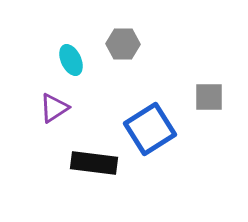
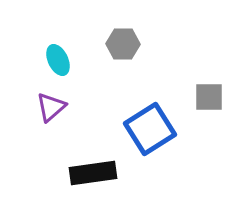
cyan ellipse: moved 13 px left
purple triangle: moved 3 px left, 1 px up; rotated 8 degrees counterclockwise
black rectangle: moved 1 px left, 10 px down; rotated 15 degrees counterclockwise
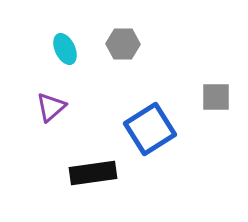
cyan ellipse: moved 7 px right, 11 px up
gray square: moved 7 px right
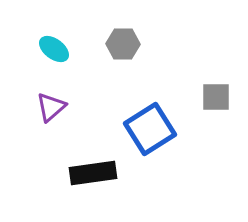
cyan ellipse: moved 11 px left; rotated 28 degrees counterclockwise
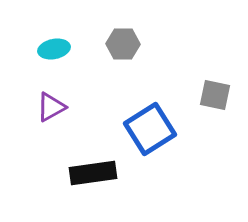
cyan ellipse: rotated 48 degrees counterclockwise
gray square: moved 1 px left, 2 px up; rotated 12 degrees clockwise
purple triangle: rotated 12 degrees clockwise
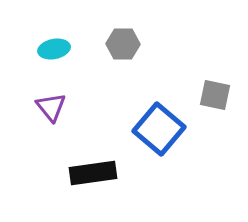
purple triangle: rotated 40 degrees counterclockwise
blue square: moved 9 px right; rotated 18 degrees counterclockwise
